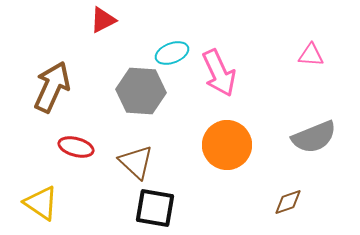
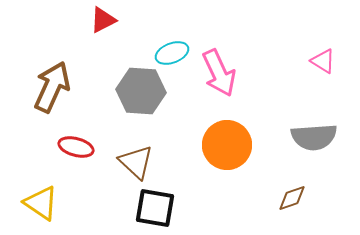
pink triangle: moved 12 px right, 6 px down; rotated 28 degrees clockwise
gray semicircle: rotated 18 degrees clockwise
brown diamond: moved 4 px right, 4 px up
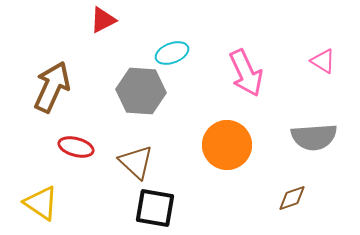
pink arrow: moved 27 px right
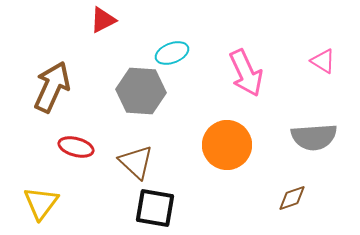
yellow triangle: rotated 33 degrees clockwise
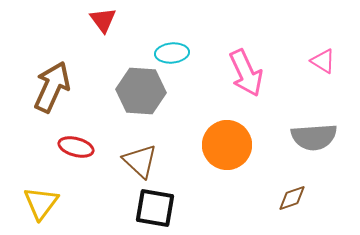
red triangle: rotated 40 degrees counterclockwise
cyan ellipse: rotated 16 degrees clockwise
brown triangle: moved 4 px right, 1 px up
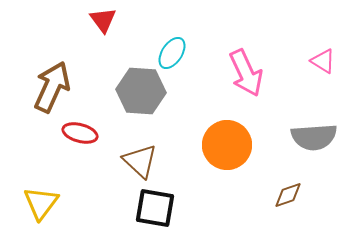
cyan ellipse: rotated 52 degrees counterclockwise
red ellipse: moved 4 px right, 14 px up
brown diamond: moved 4 px left, 3 px up
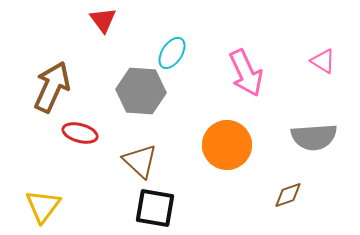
yellow triangle: moved 2 px right, 3 px down
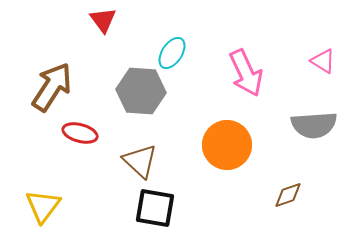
brown arrow: rotated 9 degrees clockwise
gray semicircle: moved 12 px up
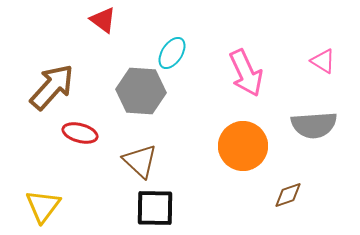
red triangle: rotated 16 degrees counterclockwise
brown arrow: rotated 9 degrees clockwise
orange circle: moved 16 px right, 1 px down
black square: rotated 9 degrees counterclockwise
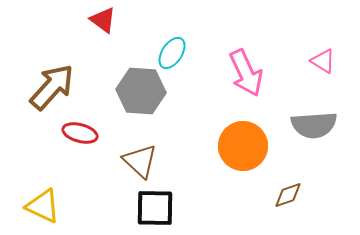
yellow triangle: rotated 42 degrees counterclockwise
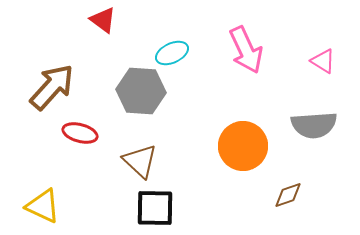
cyan ellipse: rotated 32 degrees clockwise
pink arrow: moved 23 px up
